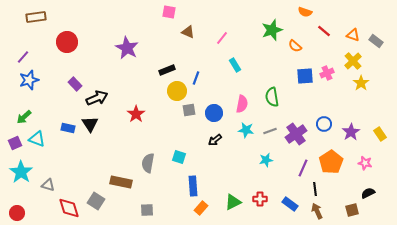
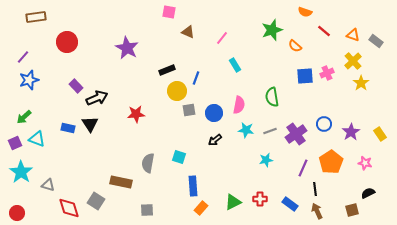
purple rectangle at (75, 84): moved 1 px right, 2 px down
pink semicircle at (242, 104): moved 3 px left, 1 px down
red star at (136, 114): rotated 30 degrees clockwise
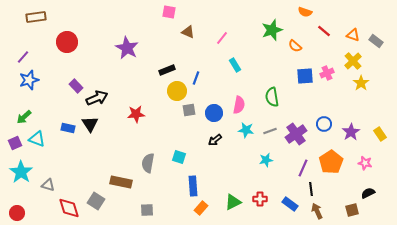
black line at (315, 189): moved 4 px left
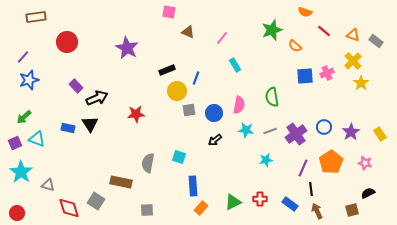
blue circle at (324, 124): moved 3 px down
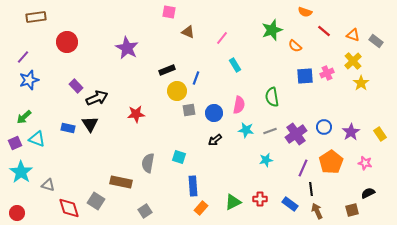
gray square at (147, 210): moved 2 px left, 1 px down; rotated 32 degrees counterclockwise
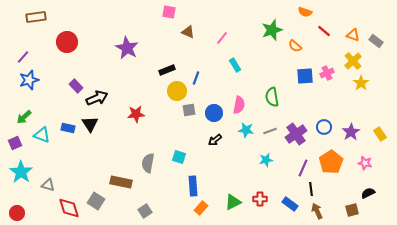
cyan triangle at (37, 139): moved 5 px right, 4 px up
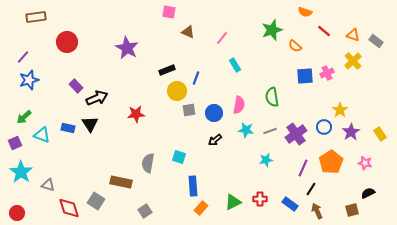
yellow star at (361, 83): moved 21 px left, 27 px down
black line at (311, 189): rotated 40 degrees clockwise
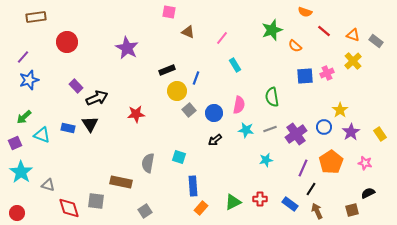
gray square at (189, 110): rotated 32 degrees counterclockwise
gray line at (270, 131): moved 2 px up
gray square at (96, 201): rotated 24 degrees counterclockwise
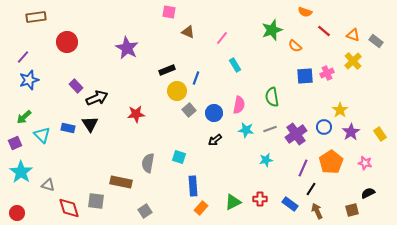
cyan triangle at (42, 135): rotated 24 degrees clockwise
